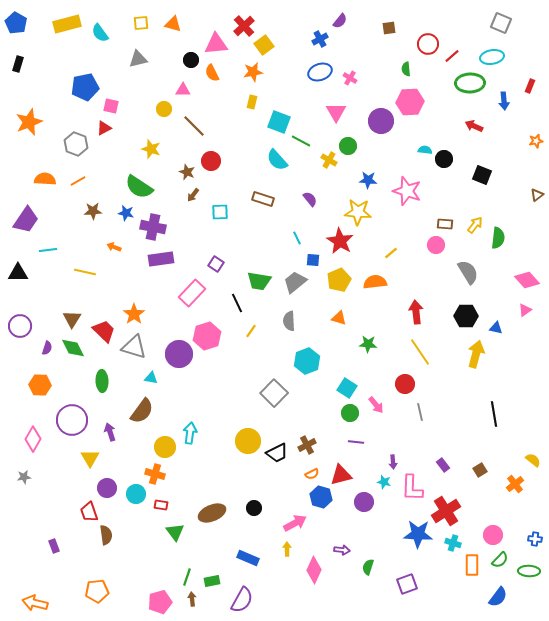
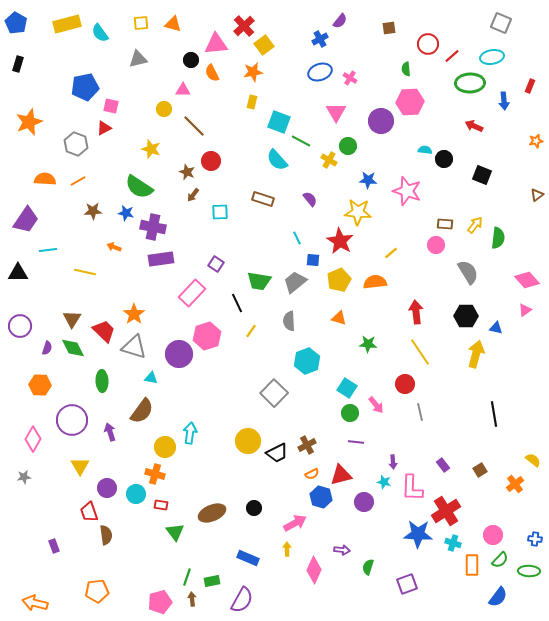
yellow triangle at (90, 458): moved 10 px left, 8 px down
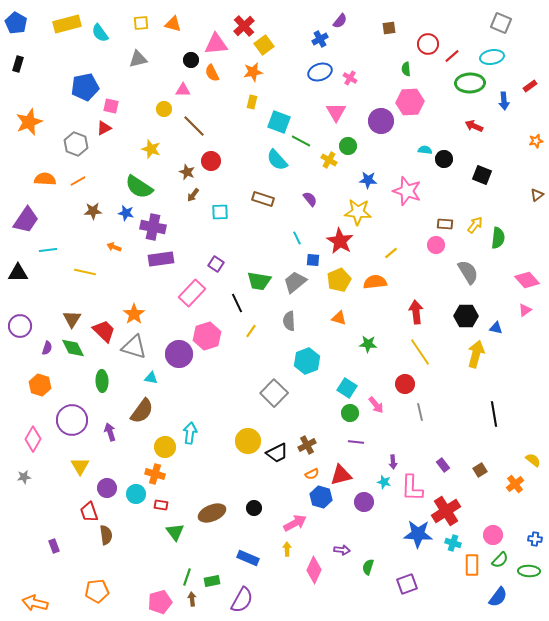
red rectangle at (530, 86): rotated 32 degrees clockwise
orange hexagon at (40, 385): rotated 15 degrees clockwise
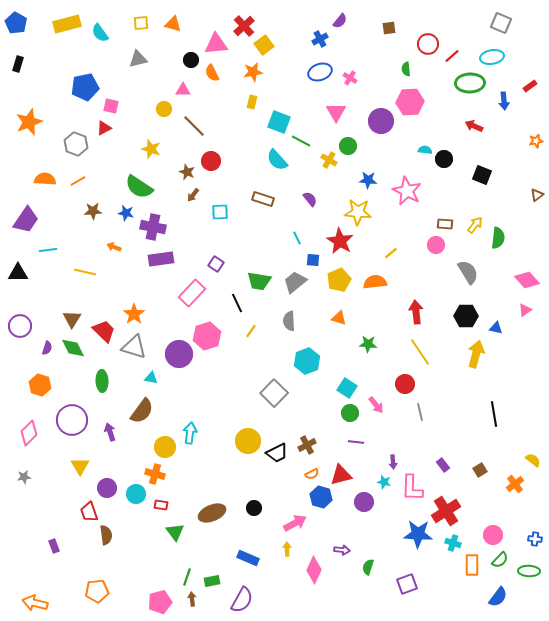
pink star at (407, 191): rotated 8 degrees clockwise
pink diamond at (33, 439): moved 4 px left, 6 px up; rotated 15 degrees clockwise
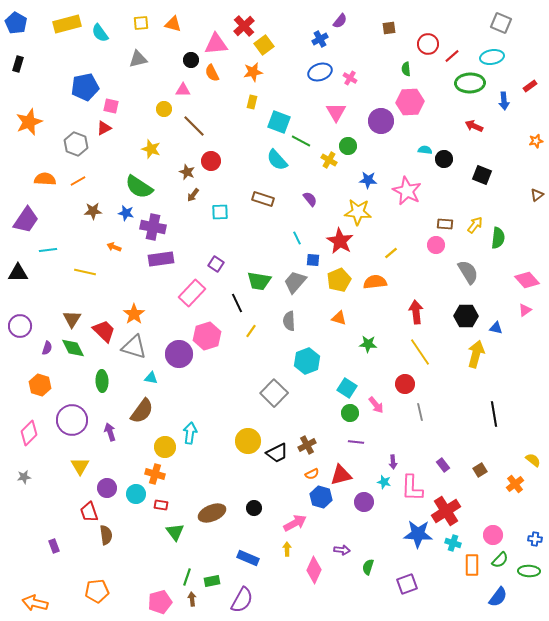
gray trapezoid at (295, 282): rotated 10 degrees counterclockwise
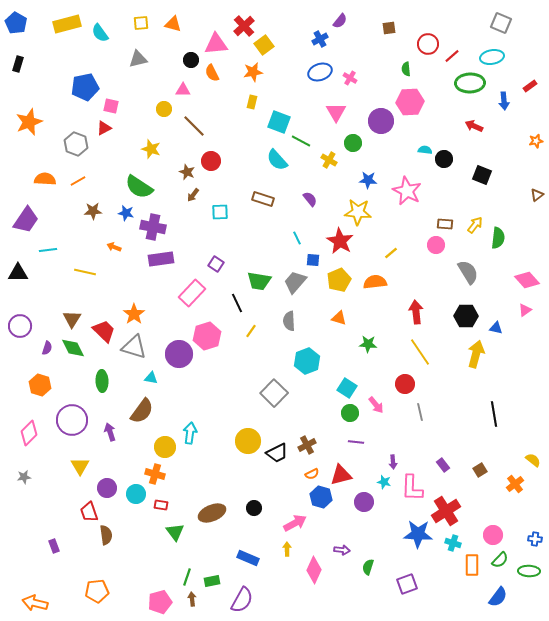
green circle at (348, 146): moved 5 px right, 3 px up
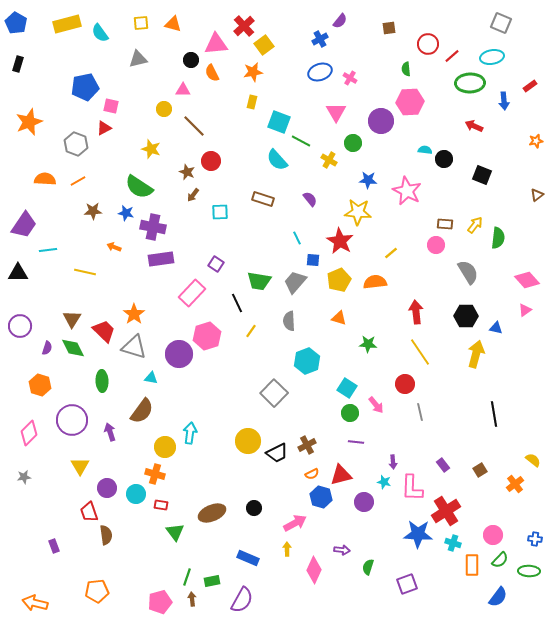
purple trapezoid at (26, 220): moved 2 px left, 5 px down
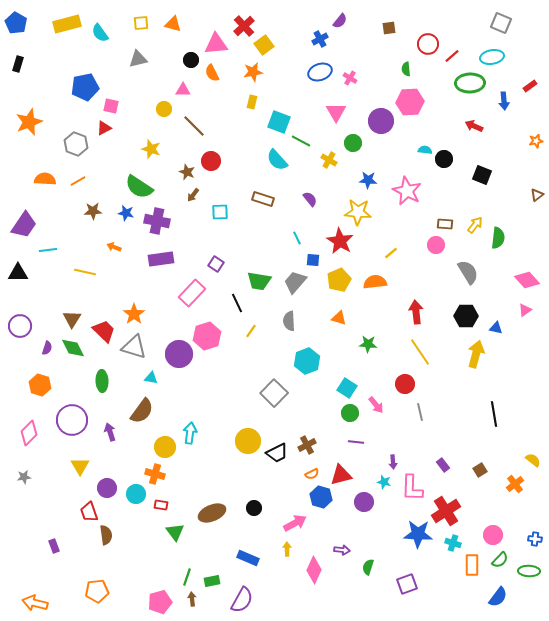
purple cross at (153, 227): moved 4 px right, 6 px up
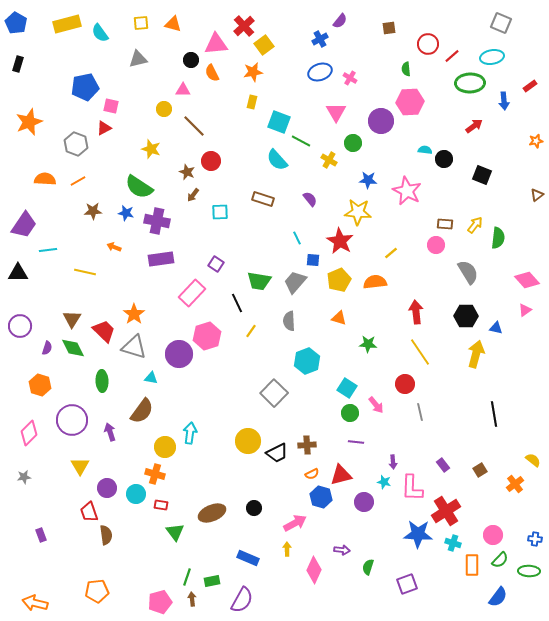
red arrow at (474, 126): rotated 120 degrees clockwise
brown cross at (307, 445): rotated 24 degrees clockwise
purple rectangle at (54, 546): moved 13 px left, 11 px up
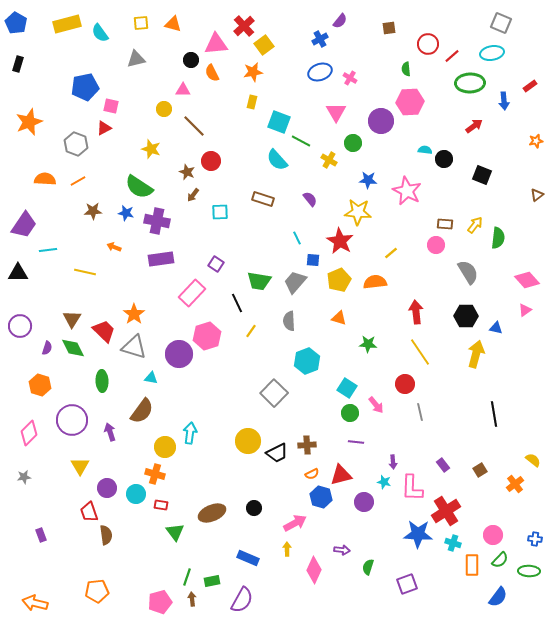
cyan ellipse at (492, 57): moved 4 px up
gray triangle at (138, 59): moved 2 px left
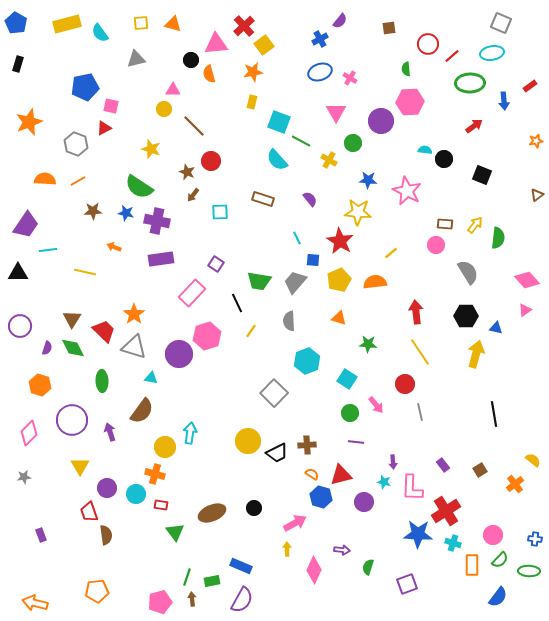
orange semicircle at (212, 73): moved 3 px left, 1 px down; rotated 12 degrees clockwise
pink triangle at (183, 90): moved 10 px left
purple trapezoid at (24, 225): moved 2 px right
cyan square at (347, 388): moved 9 px up
orange semicircle at (312, 474): rotated 120 degrees counterclockwise
blue rectangle at (248, 558): moved 7 px left, 8 px down
